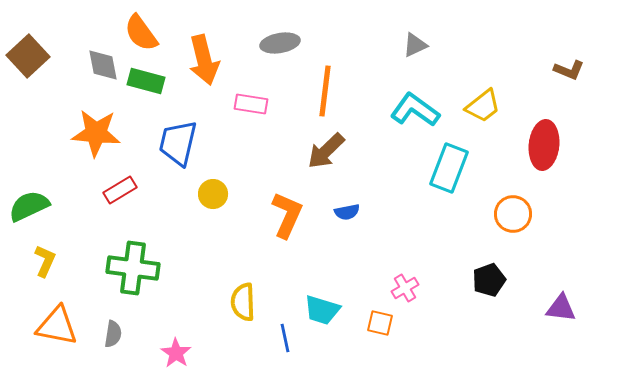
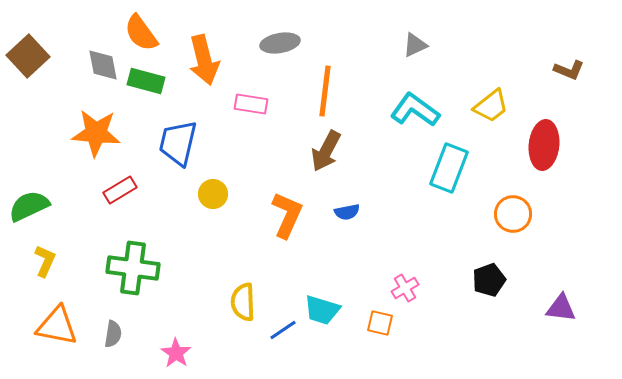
yellow trapezoid: moved 8 px right
brown arrow: rotated 18 degrees counterclockwise
blue line: moved 2 px left, 8 px up; rotated 68 degrees clockwise
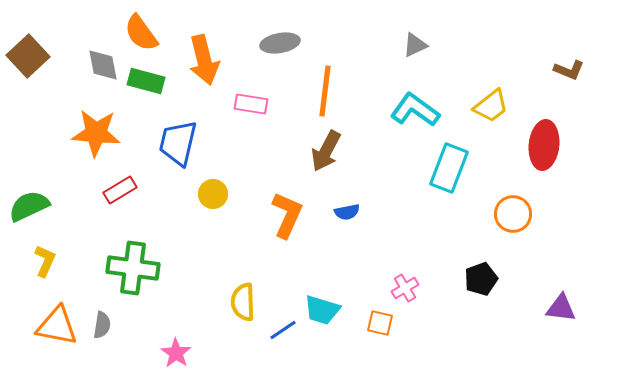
black pentagon: moved 8 px left, 1 px up
gray semicircle: moved 11 px left, 9 px up
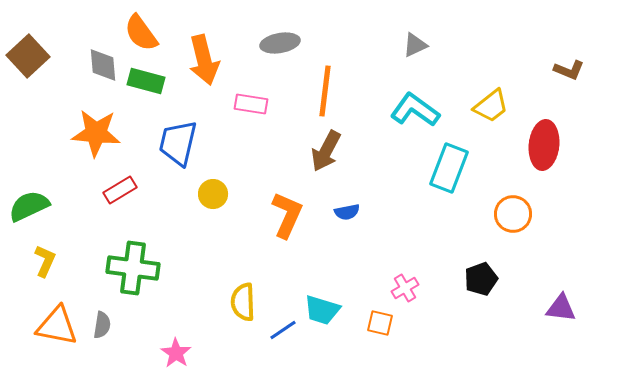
gray diamond: rotated 6 degrees clockwise
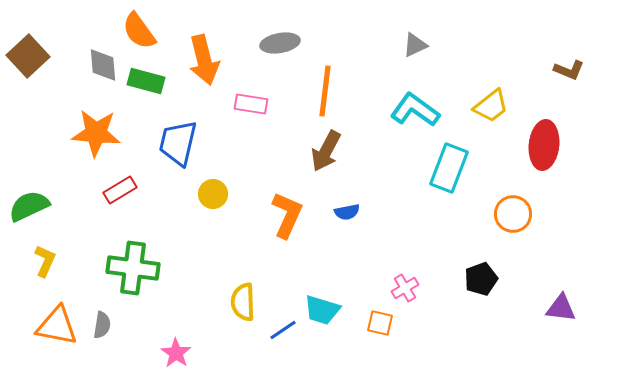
orange semicircle: moved 2 px left, 2 px up
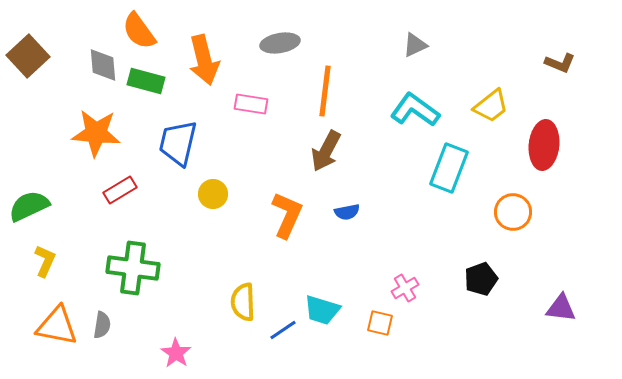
brown L-shape: moved 9 px left, 7 px up
orange circle: moved 2 px up
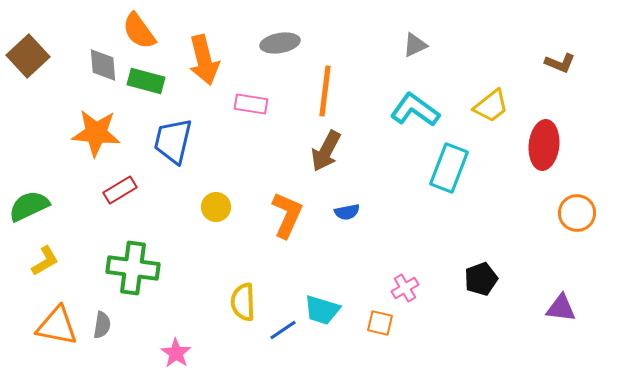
blue trapezoid: moved 5 px left, 2 px up
yellow circle: moved 3 px right, 13 px down
orange circle: moved 64 px right, 1 px down
yellow L-shape: rotated 36 degrees clockwise
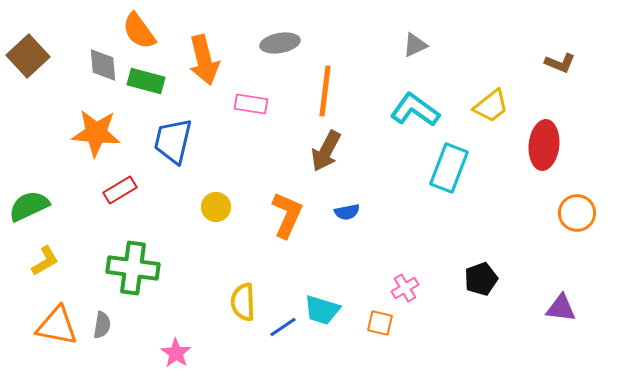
blue line: moved 3 px up
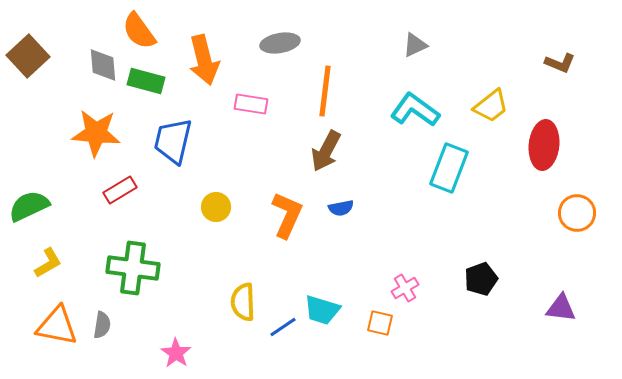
blue semicircle: moved 6 px left, 4 px up
yellow L-shape: moved 3 px right, 2 px down
